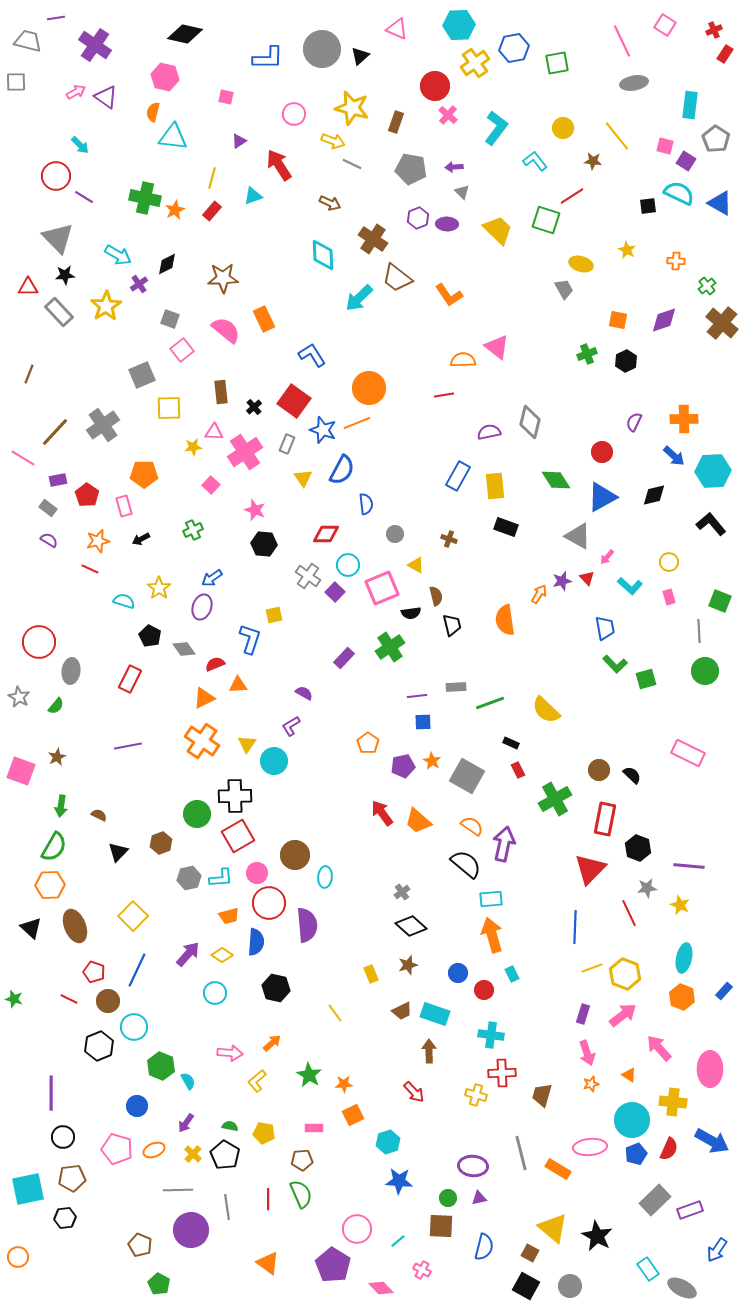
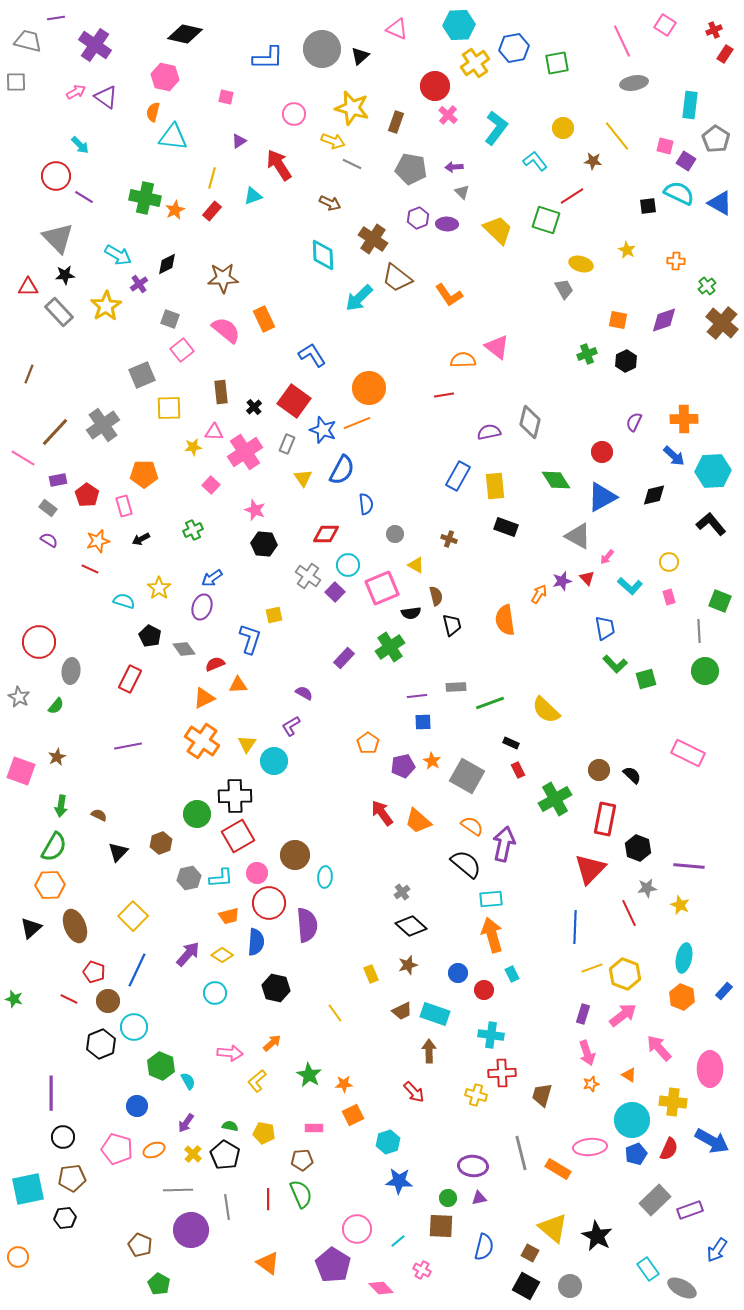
black triangle at (31, 928): rotated 35 degrees clockwise
black hexagon at (99, 1046): moved 2 px right, 2 px up
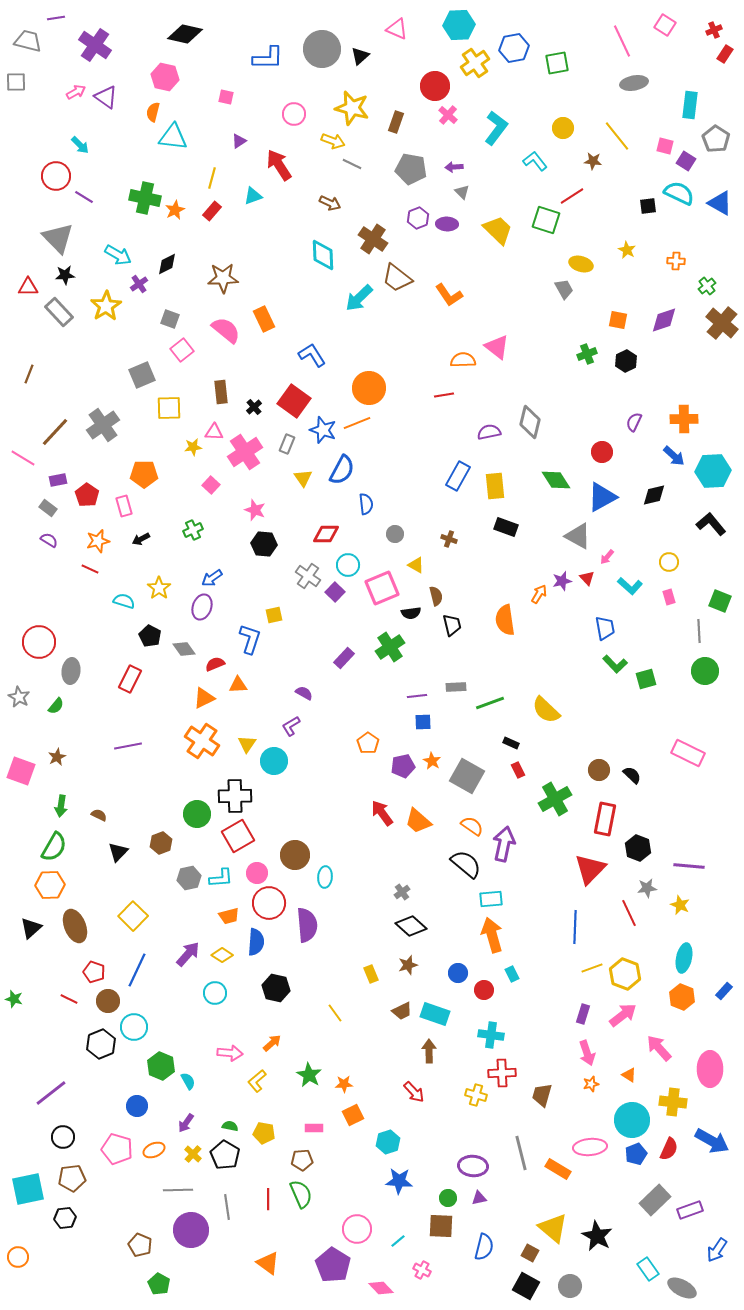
purple line at (51, 1093): rotated 52 degrees clockwise
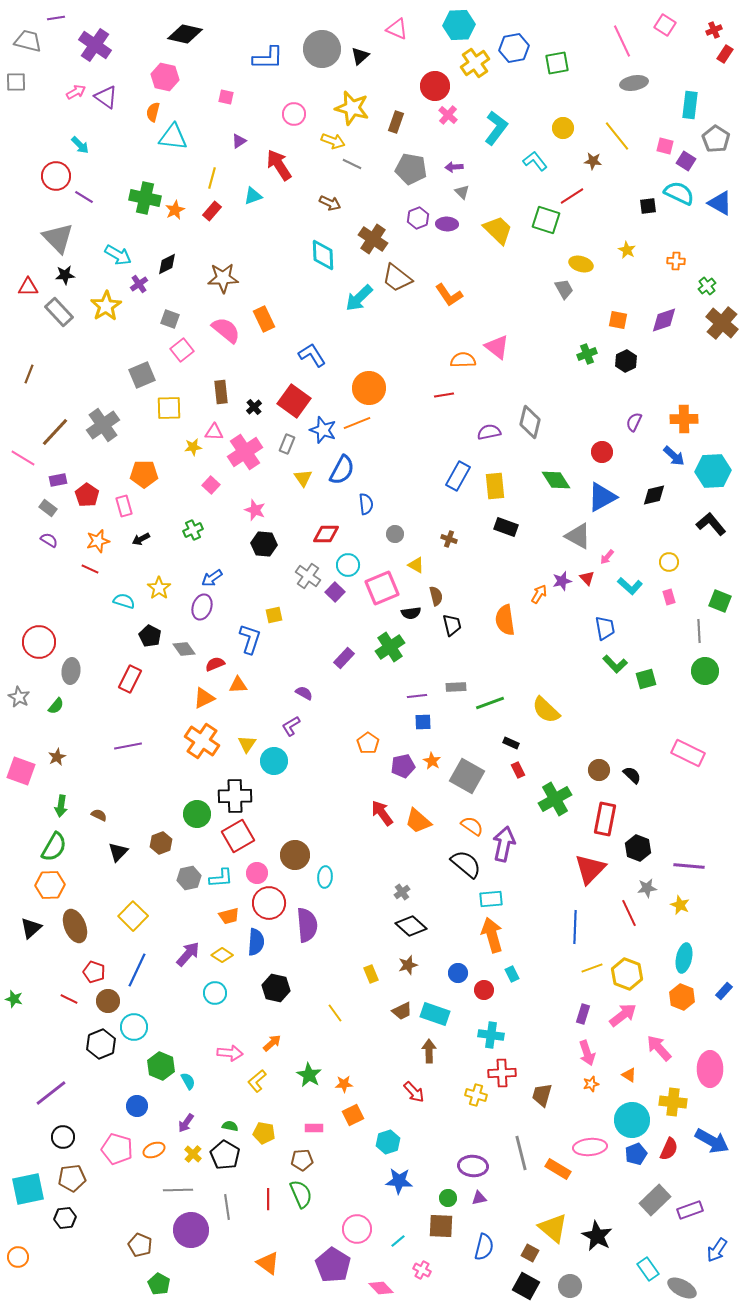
yellow hexagon at (625, 974): moved 2 px right
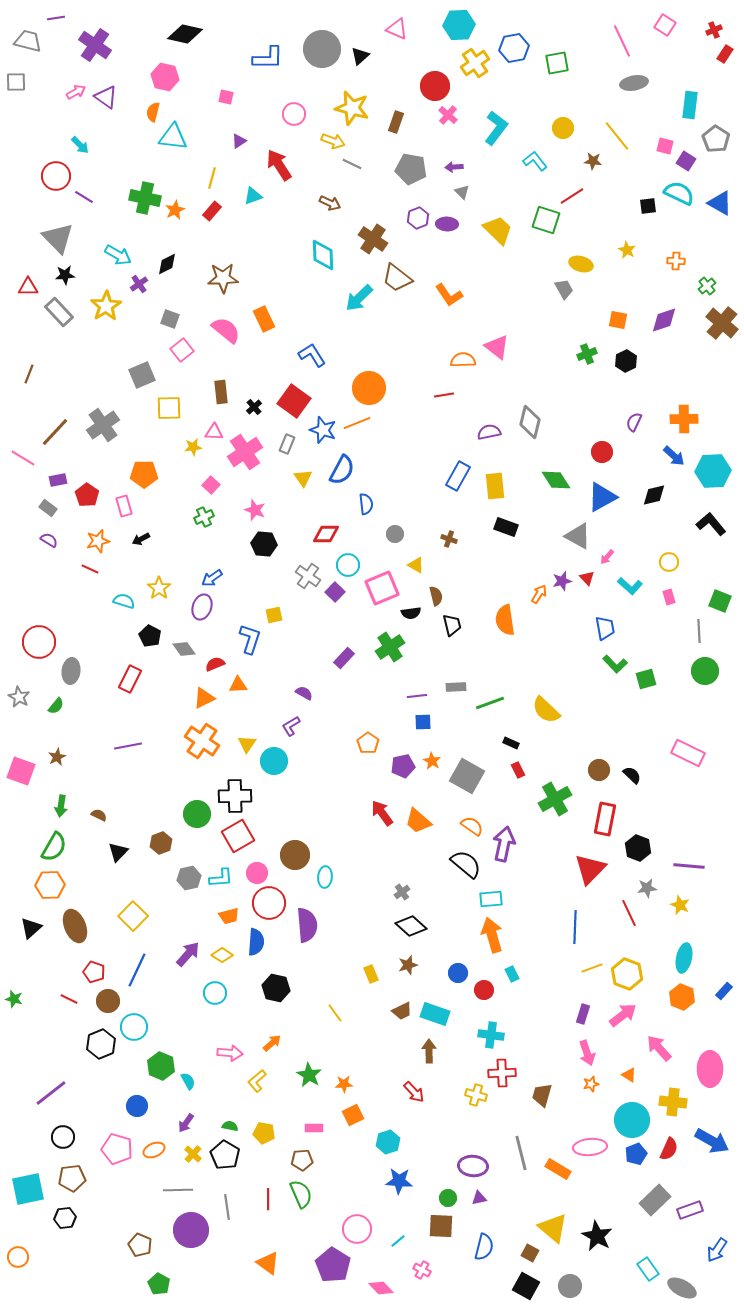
green cross at (193, 530): moved 11 px right, 13 px up
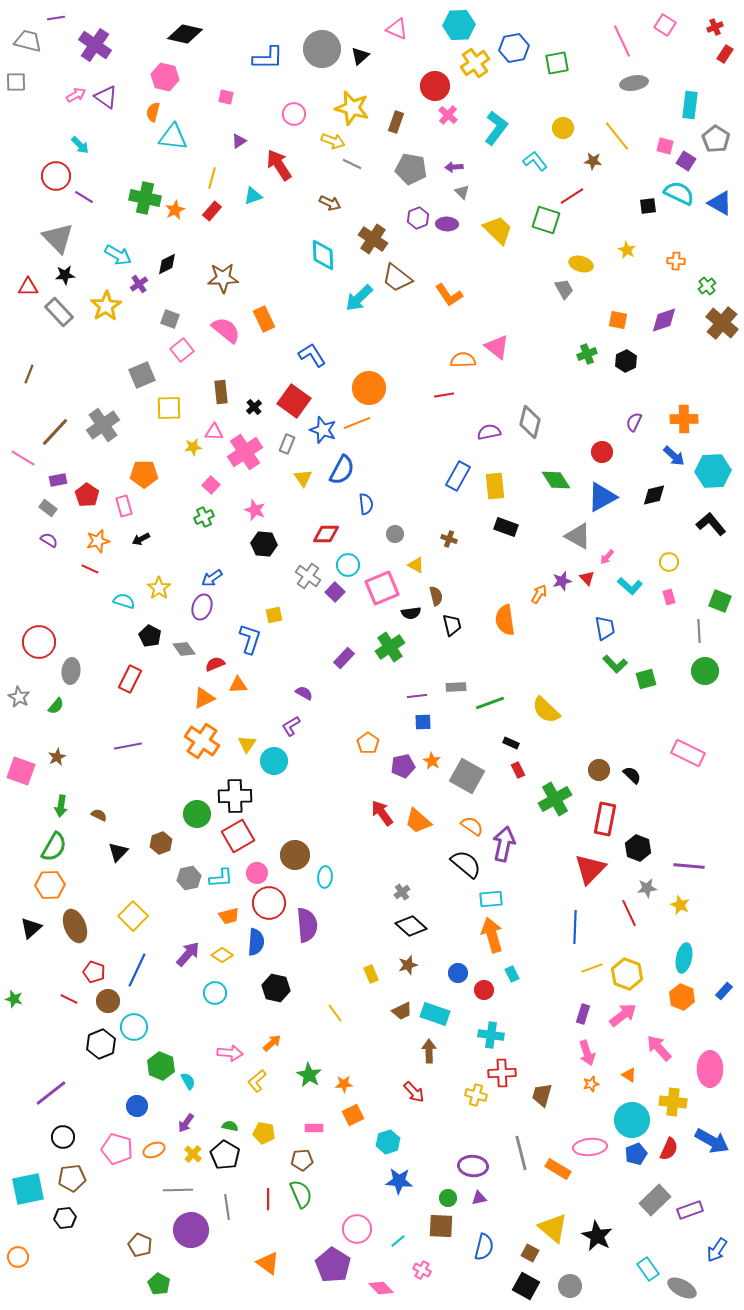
red cross at (714, 30): moved 1 px right, 3 px up
pink arrow at (76, 92): moved 3 px down
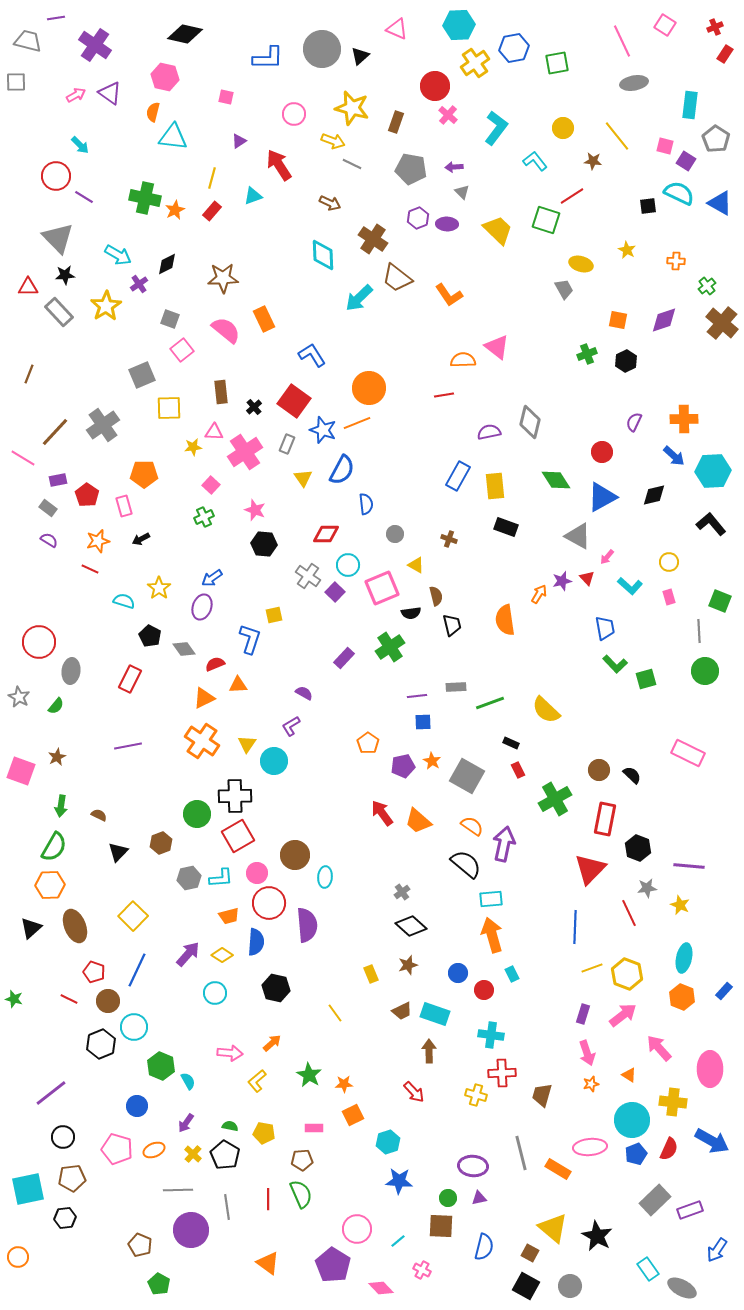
purple triangle at (106, 97): moved 4 px right, 4 px up
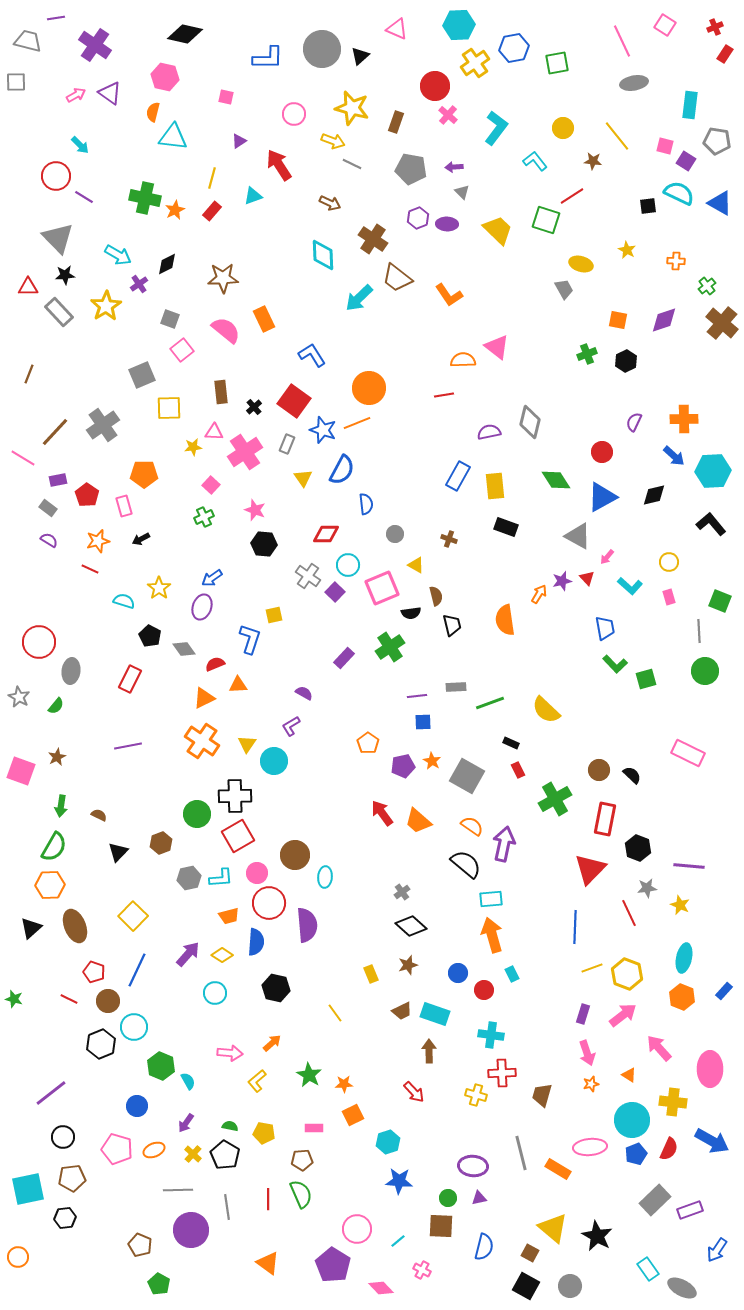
gray pentagon at (716, 139): moved 1 px right, 2 px down; rotated 24 degrees counterclockwise
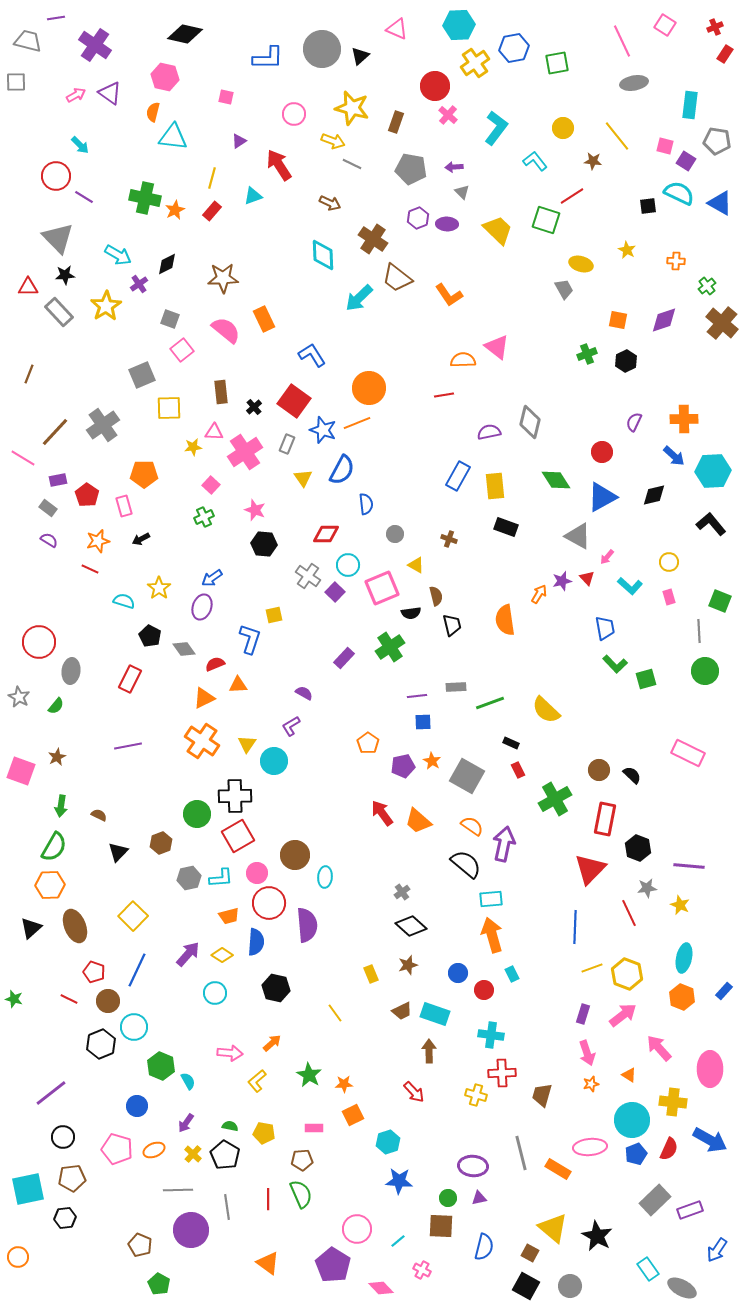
blue arrow at (712, 1141): moved 2 px left, 1 px up
